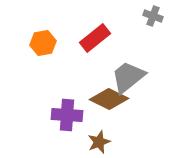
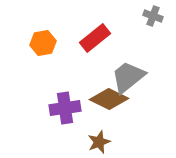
purple cross: moved 2 px left, 7 px up; rotated 12 degrees counterclockwise
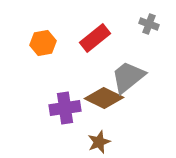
gray cross: moved 4 px left, 8 px down
brown diamond: moved 5 px left, 1 px up
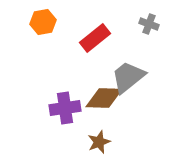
orange hexagon: moved 21 px up
brown diamond: rotated 24 degrees counterclockwise
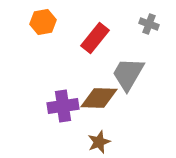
red rectangle: rotated 12 degrees counterclockwise
gray trapezoid: moved 3 px up; rotated 21 degrees counterclockwise
brown diamond: moved 5 px left
purple cross: moved 2 px left, 2 px up
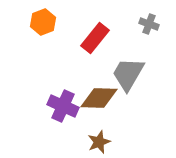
orange hexagon: rotated 10 degrees counterclockwise
purple cross: rotated 32 degrees clockwise
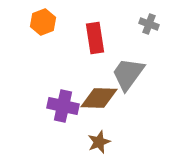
red rectangle: rotated 48 degrees counterclockwise
gray trapezoid: rotated 6 degrees clockwise
purple cross: rotated 12 degrees counterclockwise
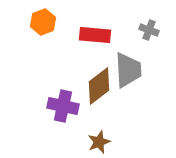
gray cross: moved 6 px down
red rectangle: moved 3 px up; rotated 76 degrees counterclockwise
gray trapezoid: moved 4 px up; rotated 141 degrees clockwise
brown diamond: moved 12 px up; rotated 39 degrees counterclockwise
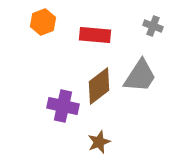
gray cross: moved 4 px right, 4 px up
gray trapezoid: moved 12 px right, 6 px down; rotated 36 degrees clockwise
